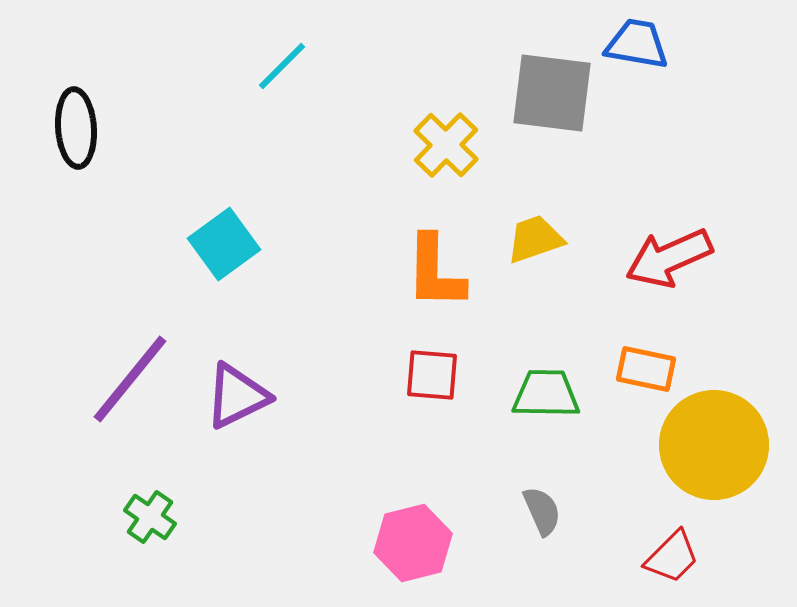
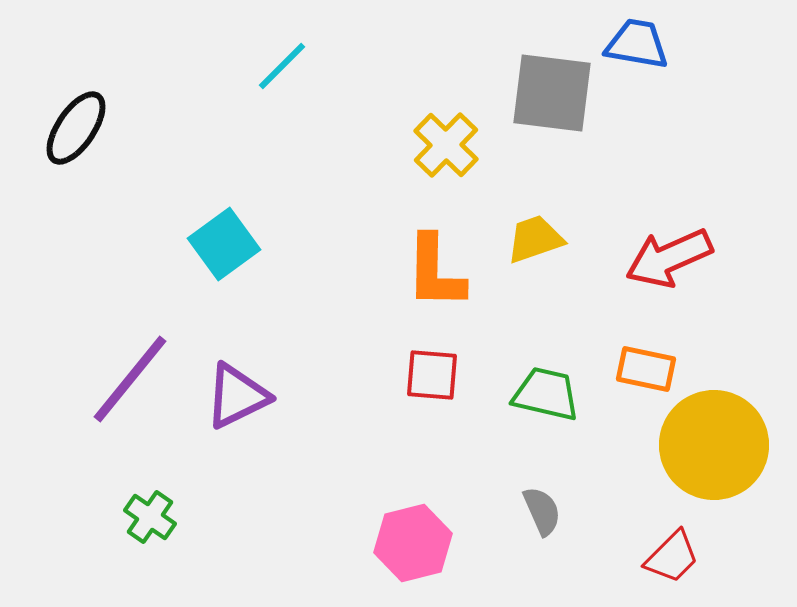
black ellipse: rotated 38 degrees clockwise
green trapezoid: rotated 12 degrees clockwise
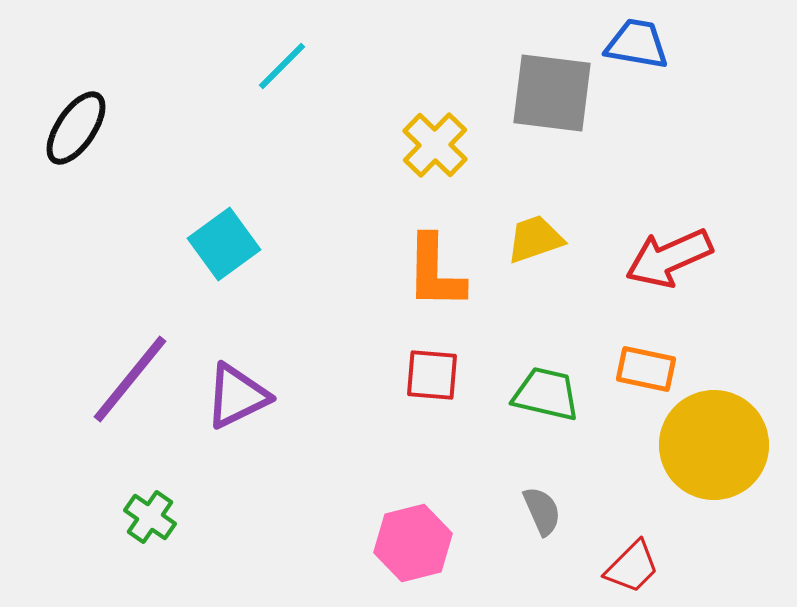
yellow cross: moved 11 px left
red trapezoid: moved 40 px left, 10 px down
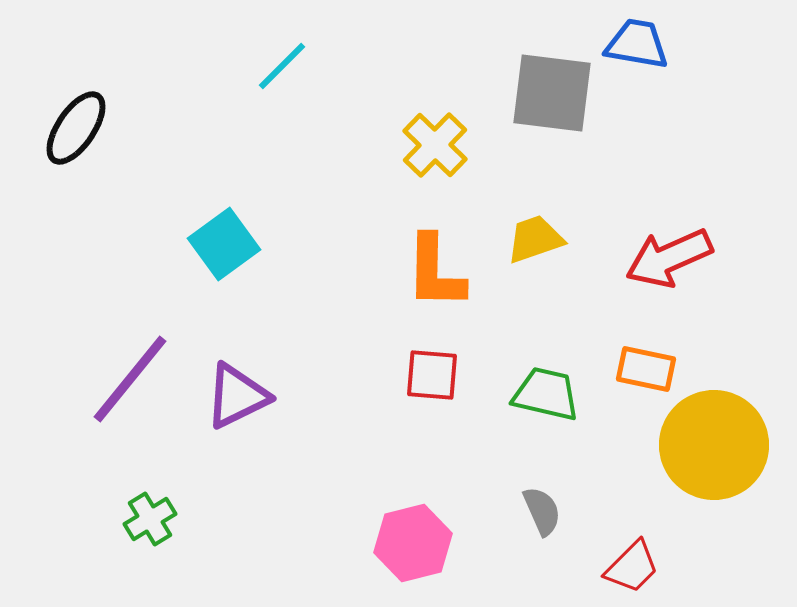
green cross: moved 2 px down; rotated 24 degrees clockwise
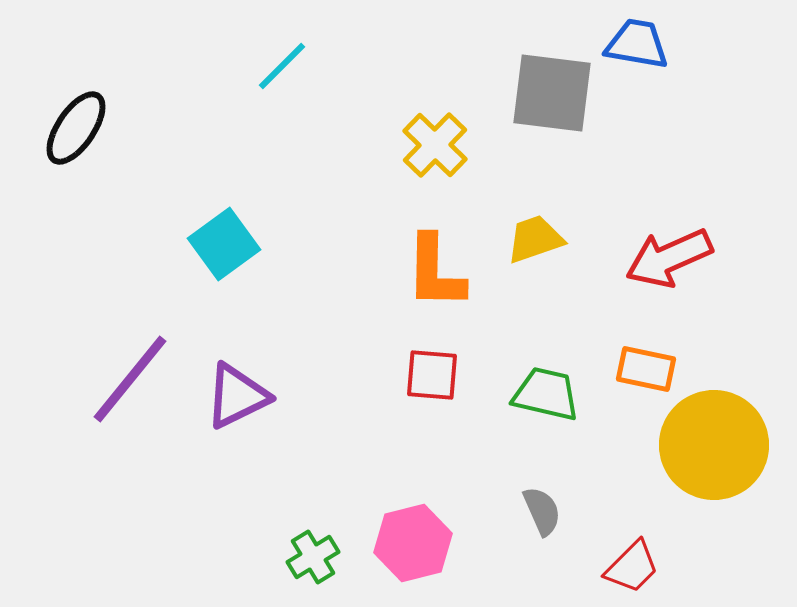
green cross: moved 163 px right, 38 px down
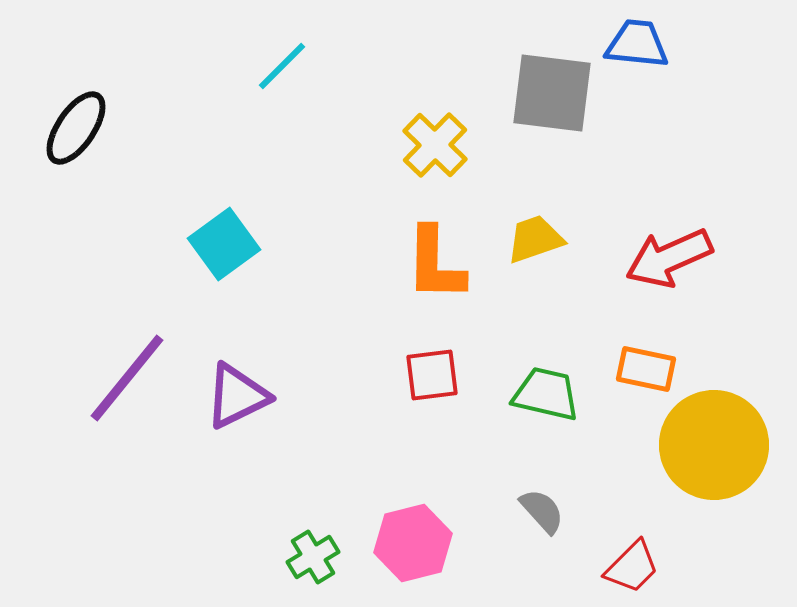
blue trapezoid: rotated 4 degrees counterclockwise
orange L-shape: moved 8 px up
red square: rotated 12 degrees counterclockwise
purple line: moved 3 px left, 1 px up
gray semicircle: rotated 18 degrees counterclockwise
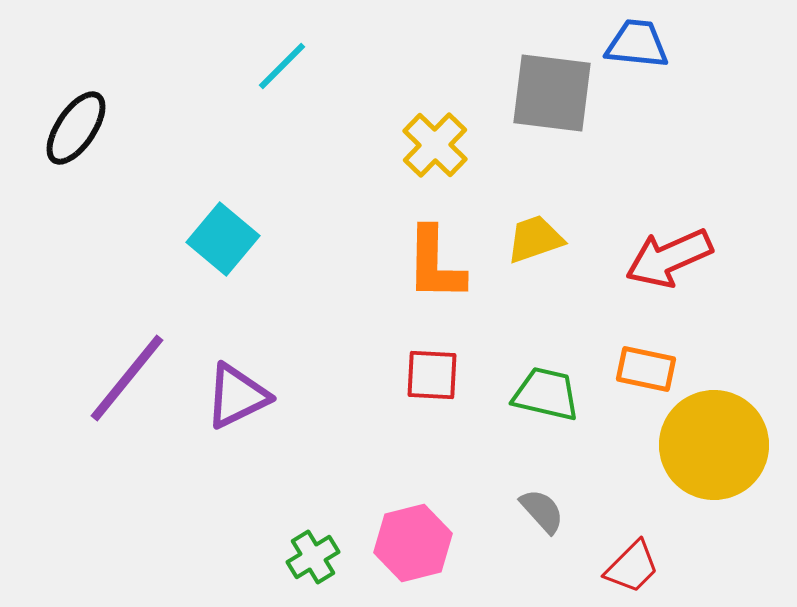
cyan square: moved 1 px left, 5 px up; rotated 14 degrees counterclockwise
red square: rotated 10 degrees clockwise
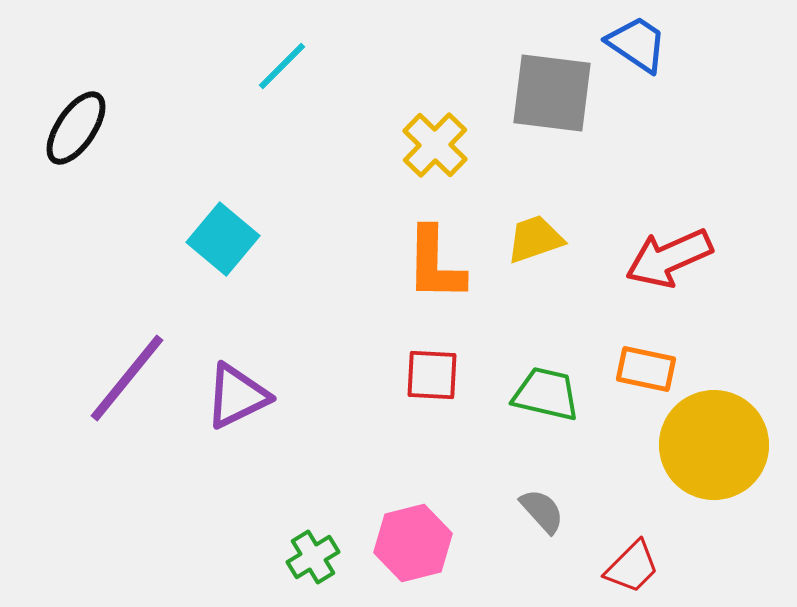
blue trapezoid: rotated 28 degrees clockwise
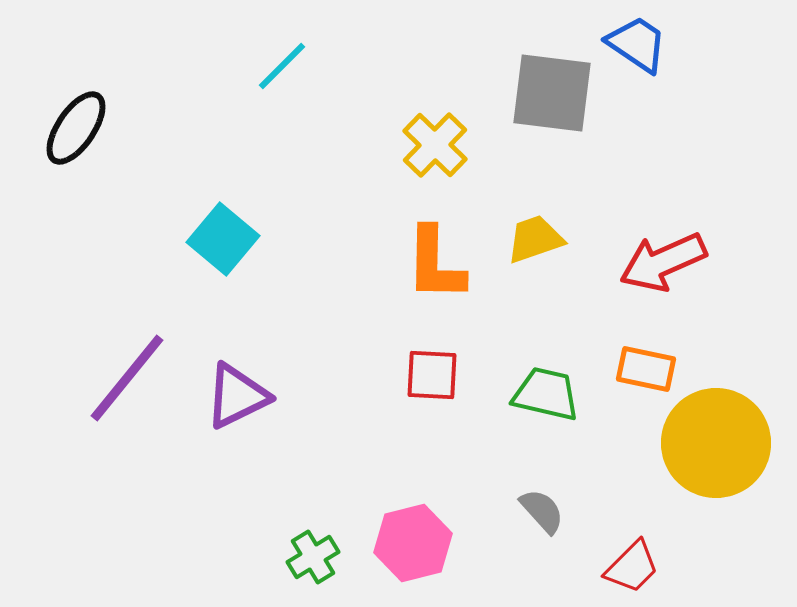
red arrow: moved 6 px left, 4 px down
yellow circle: moved 2 px right, 2 px up
